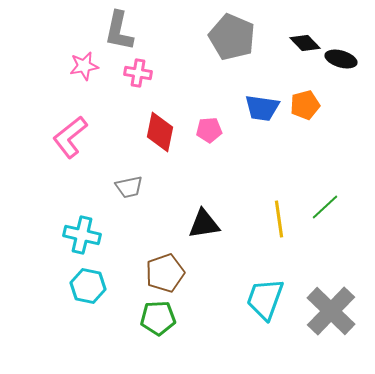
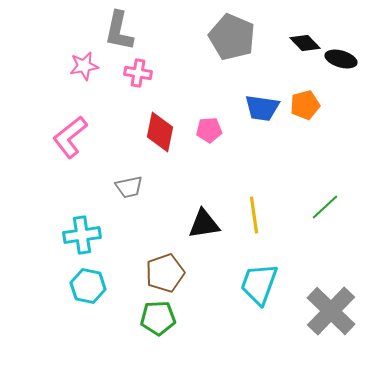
yellow line: moved 25 px left, 4 px up
cyan cross: rotated 21 degrees counterclockwise
cyan trapezoid: moved 6 px left, 15 px up
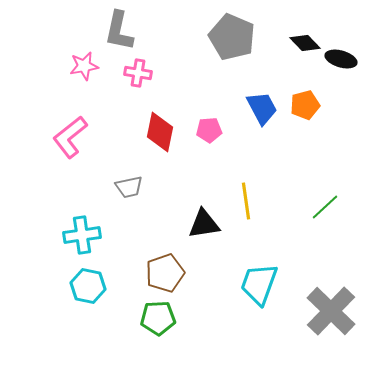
blue trapezoid: rotated 126 degrees counterclockwise
yellow line: moved 8 px left, 14 px up
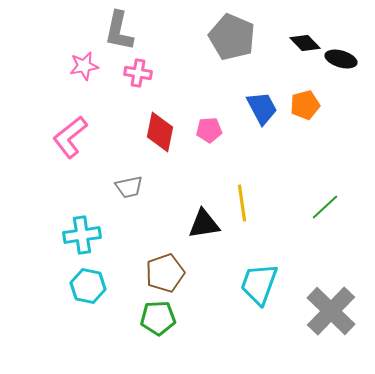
yellow line: moved 4 px left, 2 px down
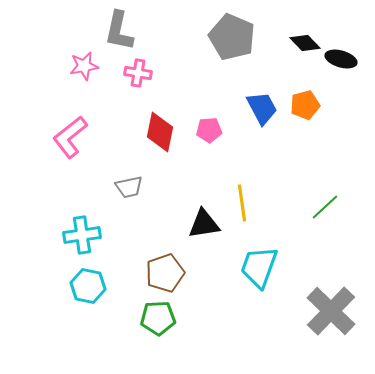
cyan trapezoid: moved 17 px up
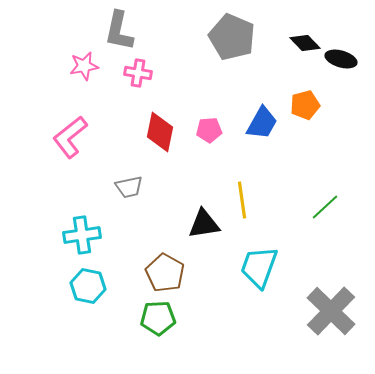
blue trapezoid: moved 15 px down; rotated 57 degrees clockwise
yellow line: moved 3 px up
brown pentagon: rotated 24 degrees counterclockwise
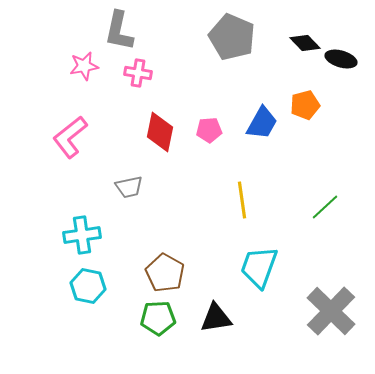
black triangle: moved 12 px right, 94 px down
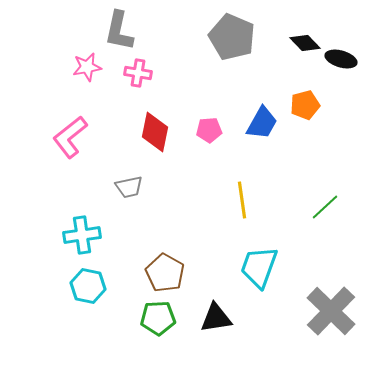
pink star: moved 3 px right, 1 px down
red diamond: moved 5 px left
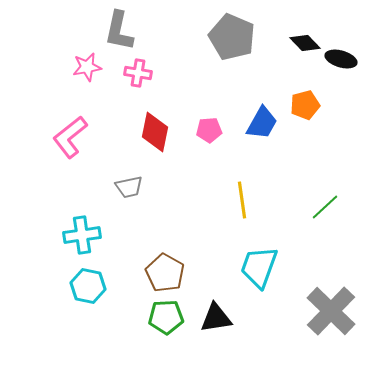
green pentagon: moved 8 px right, 1 px up
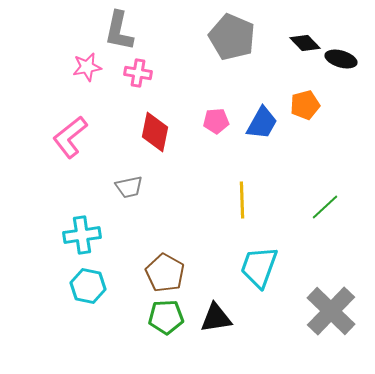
pink pentagon: moved 7 px right, 9 px up
yellow line: rotated 6 degrees clockwise
